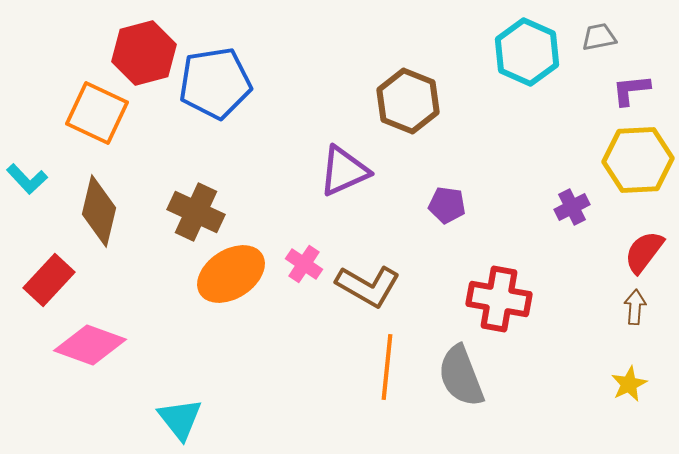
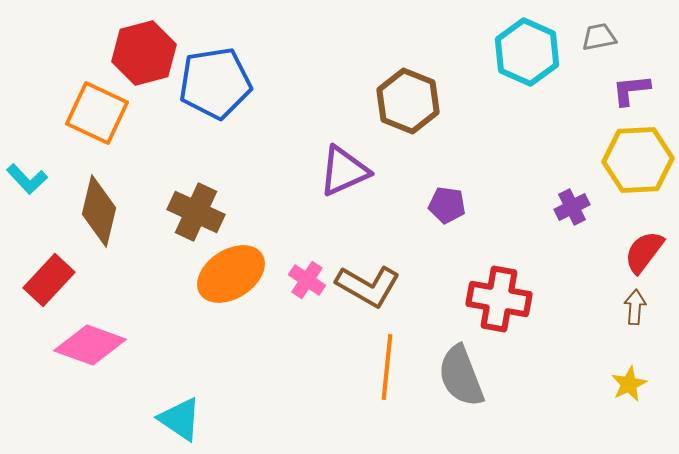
pink cross: moved 3 px right, 16 px down
cyan triangle: rotated 18 degrees counterclockwise
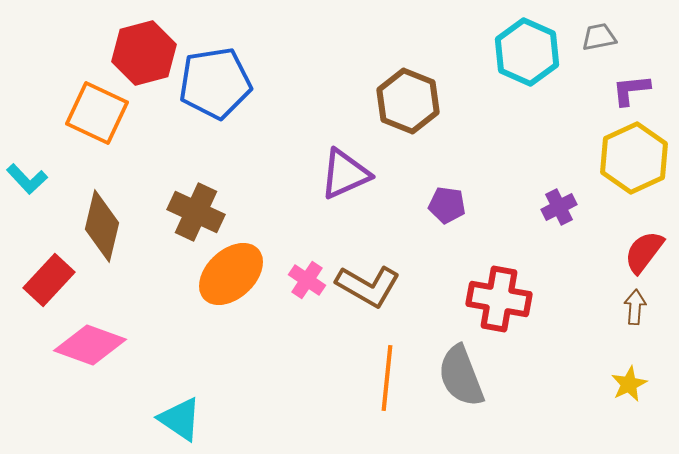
yellow hexagon: moved 4 px left, 2 px up; rotated 22 degrees counterclockwise
purple triangle: moved 1 px right, 3 px down
purple cross: moved 13 px left
brown diamond: moved 3 px right, 15 px down
orange ellipse: rotated 10 degrees counterclockwise
orange line: moved 11 px down
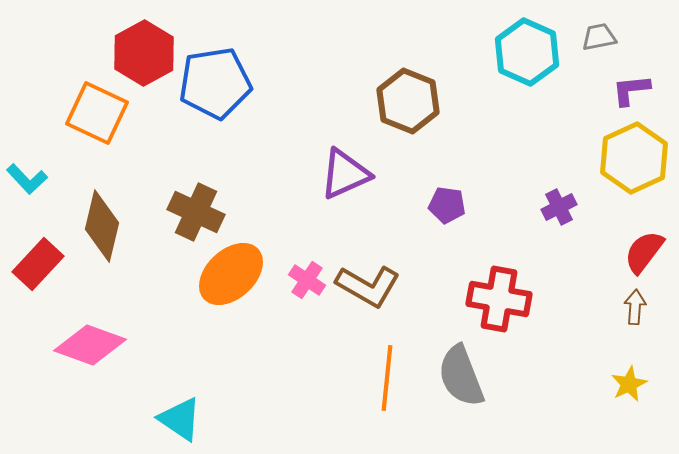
red hexagon: rotated 14 degrees counterclockwise
red rectangle: moved 11 px left, 16 px up
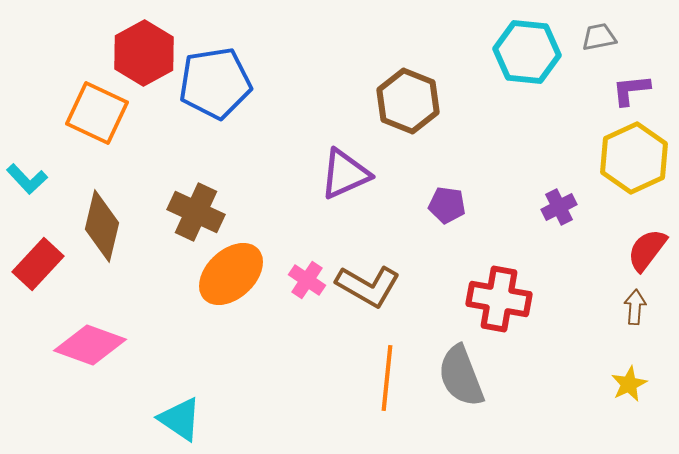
cyan hexagon: rotated 18 degrees counterclockwise
red semicircle: moved 3 px right, 2 px up
